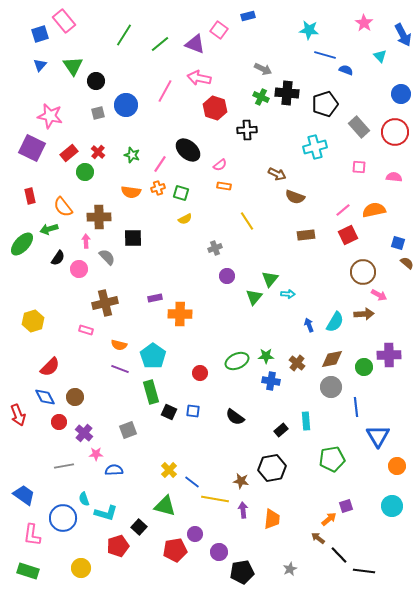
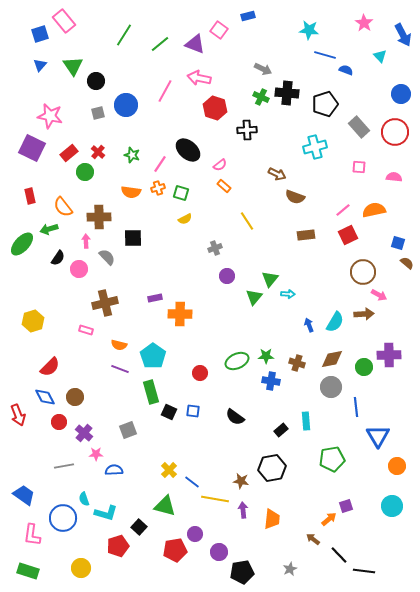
orange rectangle at (224, 186): rotated 32 degrees clockwise
brown cross at (297, 363): rotated 21 degrees counterclockwise
brown arrow at (318, 538): moved 5 px left, 1 px down
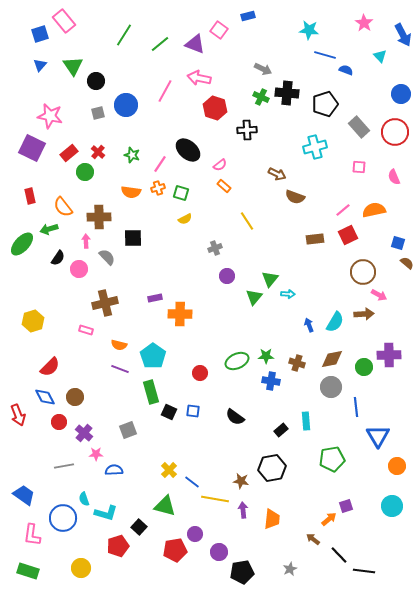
pink semicircle at (394, 177): rotated 119 degrees counterclockwise
brown rectangle at (306, 235): moved 9 px right, 4 px down
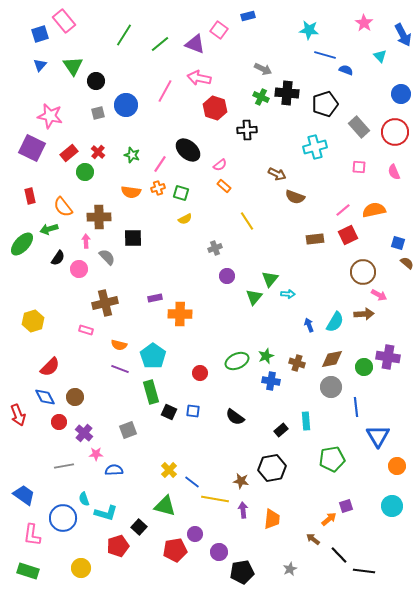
pink semicircle at (394, 177): moved 5 px up
purple cross at (389, 355): moved 1 px left, 2 px down; rotated 10 degrees clockwise
green star at (266, 356): rotated 21 degrees counterclockwise
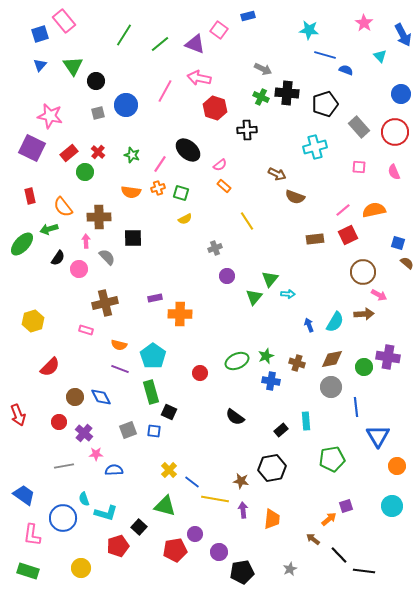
blue diamond at (45, 397): moved 56 px right
blue square at (193, 411): moved 39 px left, 20 px down
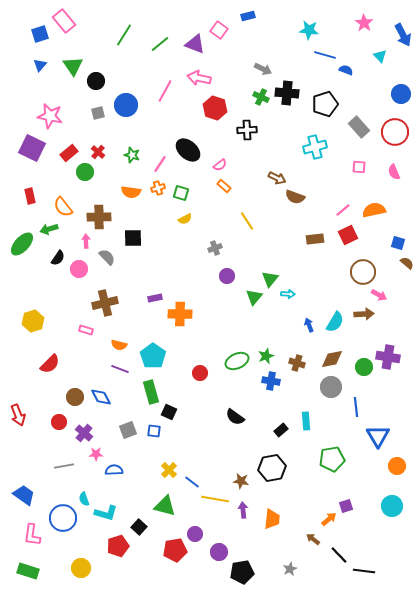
brown arrow at (277, 174): moved 4 px down
red semicircle at (50, 367): moved 3 px up
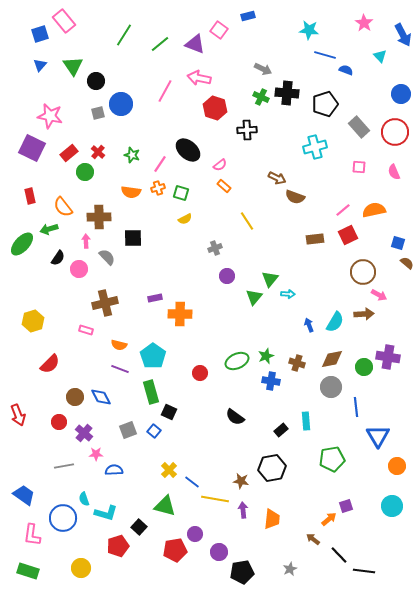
blue circle at (126, 105): moved 5 px left, 1 px up
blue square at (154, 431): rotated 32 degrees clockwise
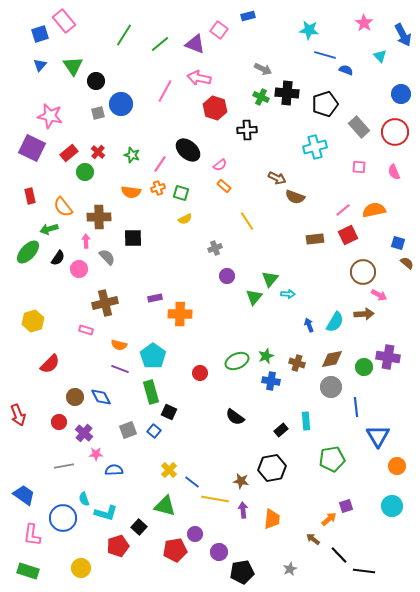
green ellipse at (22, 244): moved 6 px right, 8 px down
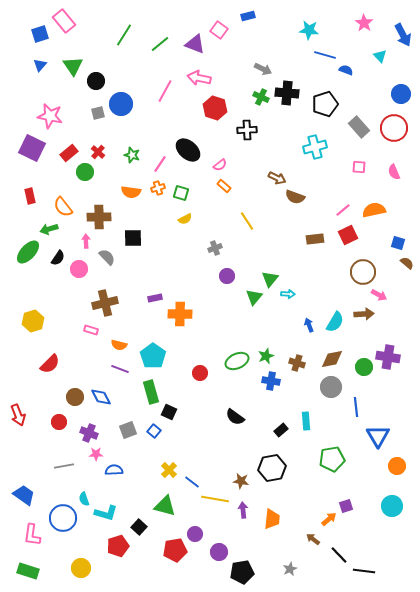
red circle at (395, 132): moved 1 px left, 4 px up
pink rectangle at (86, 330): moved 5 px right
purple cross at (84, 433): moved 5 px right; rotated 18 degrees counterclockwise
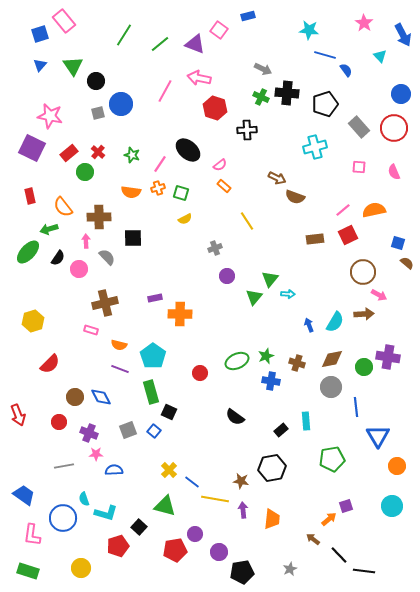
blue semicircle at (346, 70): rotated 32 degrees clockwise
